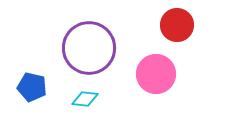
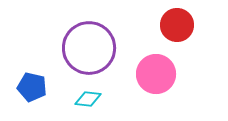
cyan diamond: moved 3 px right
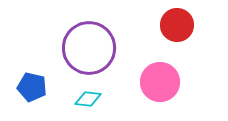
pink circle: moved 4 px right, 8 px down
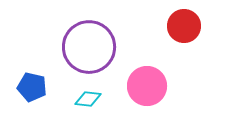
red circle: moved 7 px right, 1 px down
purple circle: moved 1 px up
pink circle: moved 13 px left, 4 px down
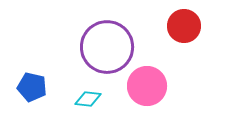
purple circle: moved 18 px right
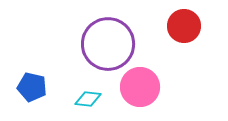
purple circle: moved 1 px right, 3 px up
pink circle: moved 7 px left, 1 px down
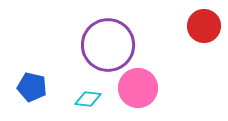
red circle: moved 20 px right
purple circle: moved 1 px down
pink circle: moved 2 px left, 1 px down
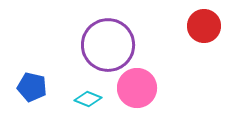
pink circle: moved 1 px left
cyan diamond: rotated 16 degrees clockwise
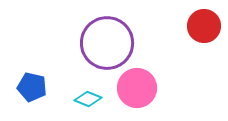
purple circle: moved 1 px left, 2 px up
